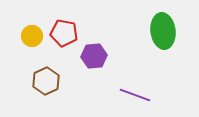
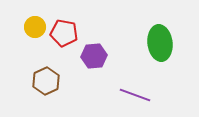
green ellipse: moved 3 px left, 12 px down
yellow circle: moved 3 px right, 9 px up
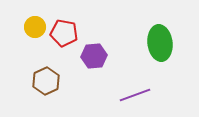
purple line: rotated 40 degrees counterclockwise
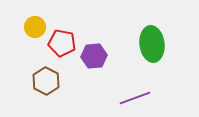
red pentagon: moved 2 px left, 10 px down
green ellipse: moved 8 px left, 1 px down
brown hexagon: rotated 8 degrees counterclockwise
purple line: moved 3 px down
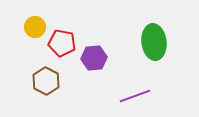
green ellipse: moved 2 px right, 2 px up
purple hexagon: moved 2 px down
purple line: moved 2 px up
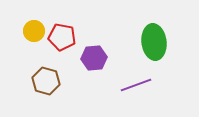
yellow circle: moved 1 px left, 4 px down
red pentagon: moved 6 px up
brown hexagon: rotated 12 degrees counterclockwise
purple line: moved 1 px right, 11 px up
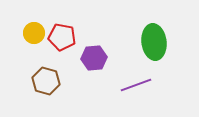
yellow circle: moved 2 px down
